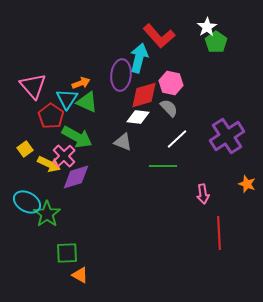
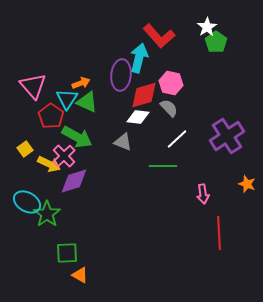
purple diamond: moved 2 px left, 4 px down
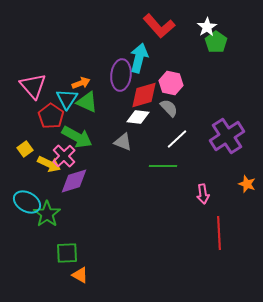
red L-shape: moved 10 px up
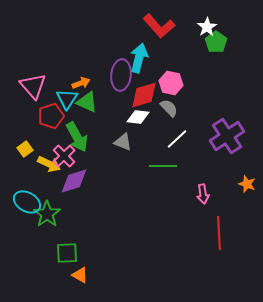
red pentagon: rotated 20 degrees clockwise
green arrow: rotated 32 degrees clockwise
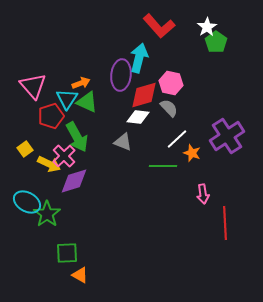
orange star: moved 55 px left, 31 px up
red line: moved 6 px right, 10 px up
